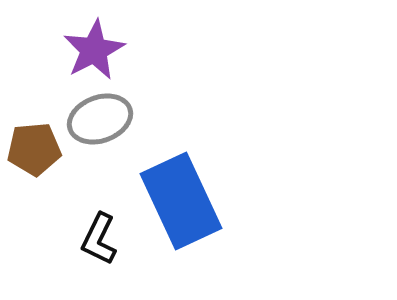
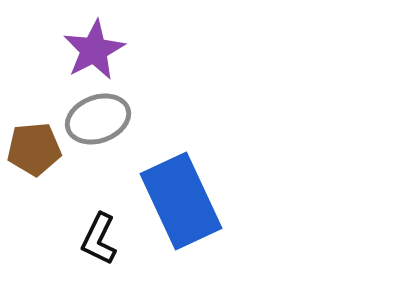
gray ellipse: moved 2 px left
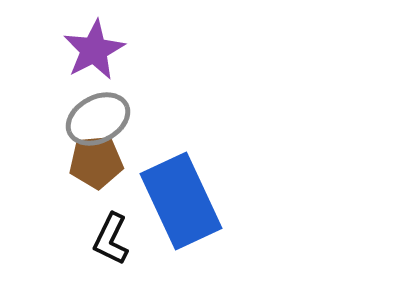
gray ellipse: rotated 8 degrees counterclockwise
brown pentagon: moved 62 px right, 13 px down
black L-shape: moved 12 px right
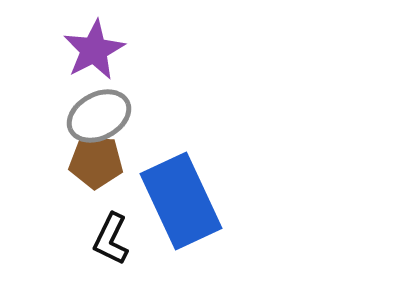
gray ellipse: moved 1 px right, 3 px up
brown pentagon: rotated 8 degrees clockwise
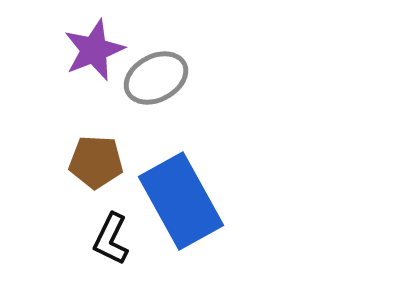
purple star: rotated 6 degrees clockwise
gray ellipse: moved 57 px right, 38 px up
blue rectangle: rotated 4 degrees counterclockwise
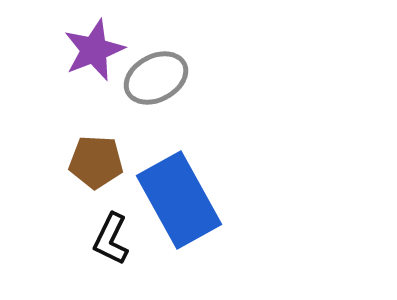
blue rectangle: moved 2 px left, 1 px up
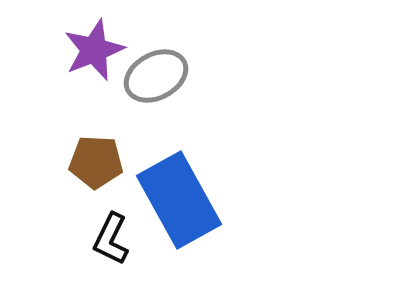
gray ellipse: moved 2 px up
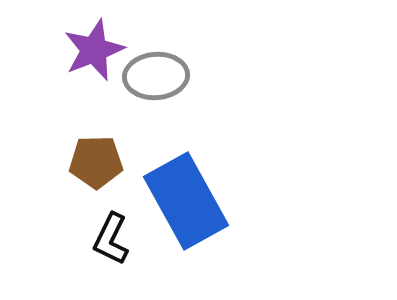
gray ellipse: rotated 24 degrees clockwise
brown pentagon: rotated 4 degrees counterclockwise
blue rectangle: moved 7 px right, 1 px down
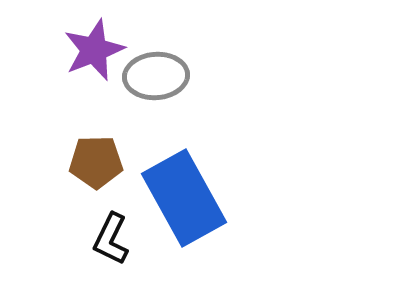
blue rectangle: moved 2 px left, 3 px up
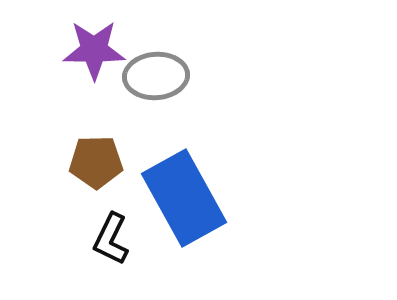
purple star: rotated 22 degrees clockwise
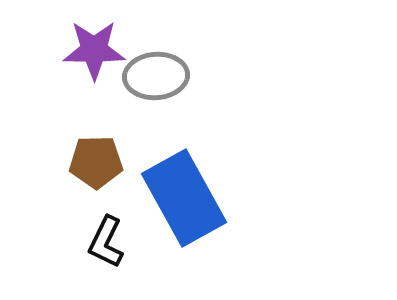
black L-shape: moved 5 px left, 3 px down
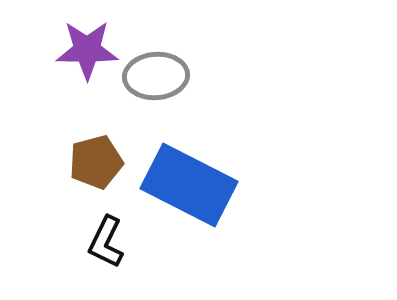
purple star: moved 7 px left
brown pentagon: rotated 14 degrees counterclockwise
blue rectangle: moved 5 px right, 13 px up; rotated 34 degrees counterclockwise
